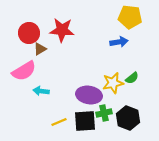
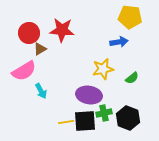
yellow star: moved 10 px left, 14 px up
cyan arrow: rotated 126 degrees counterclockwise
yellow line: moved 7 px right; rotated 14 degrees clockwise
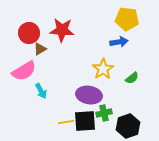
yellow pentagon: moved 3 px left, 2 px down
yellow star: rotated 20 degrees counterclockwise
black hexagon: moved 8 px down; rotated 20 degrees clockwise
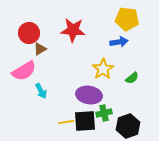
red star: moved 11 px right
